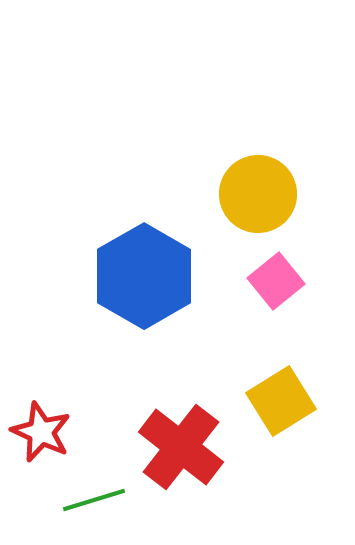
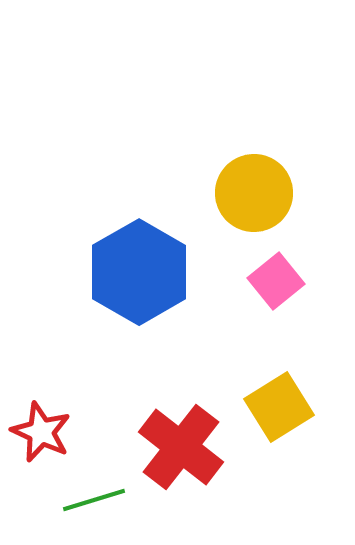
yellow circle: moved 4 px left, 1 px up
blue hexagon: moved 5 px left, 4 px up
yellow square: moved 2 px left, 6 px down
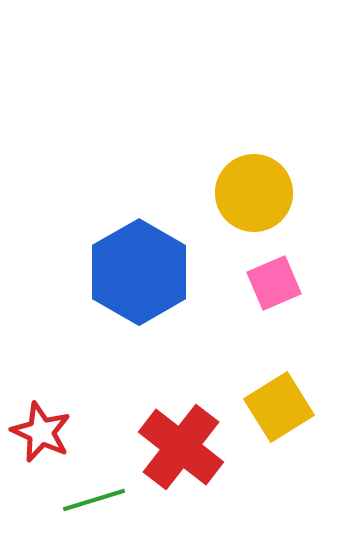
pink square: moved 2 px left, 2 px down; rotated 16 degrees clockwise
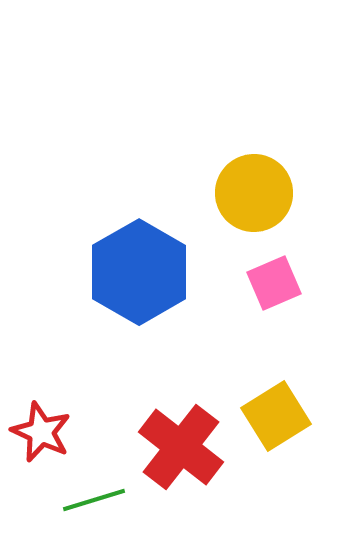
yellow square: moved 3 px left, 9 px down
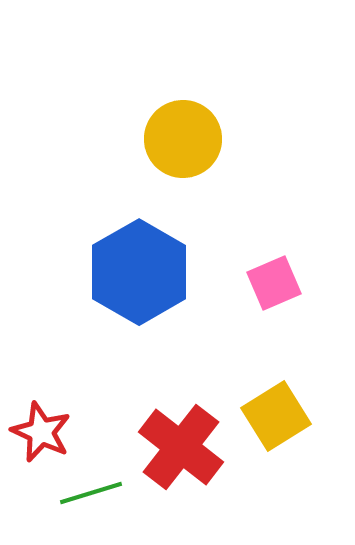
yellow circle: moved 71 px left, 54 px up
green line: moved 3 px left, 7 px up
